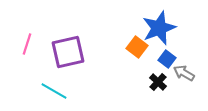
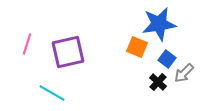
blue star: moved 4 px up; rotated 12 degrees clockwise
orange square: rotated 15 degrees counterclockwise
gray arrow: rotated 75 degrees counterclockwise
cyan line: moved 2 px left, 2 px down
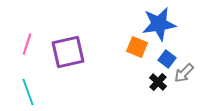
cyan line: moved 24 px left, 1 px up; rotated 40 degrees clockwise
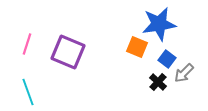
purple square: rotated 36 degrees clockwise
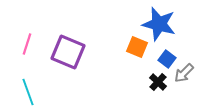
blue star: rotated 24 degrees clockwise
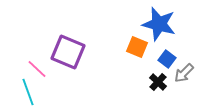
pink line: moved 10 px right, 25 px down; rotated 65 degrees counterclockwise
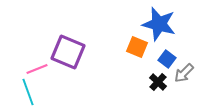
pink line: rotated 65 degrees counterclockwise
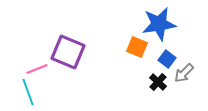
blue star: rotated 24 degrees counterclockwise
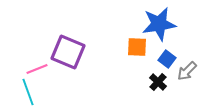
orange square: rotated 20 degrees counterclockwise
gray arrow: moved 3 px right, 2 px up
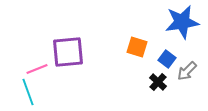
blue star: moved 23 px right, 2 px up
orange square: rotated 15 degrees clockwise
purple square: rotated 28 degrees counterclockwise
